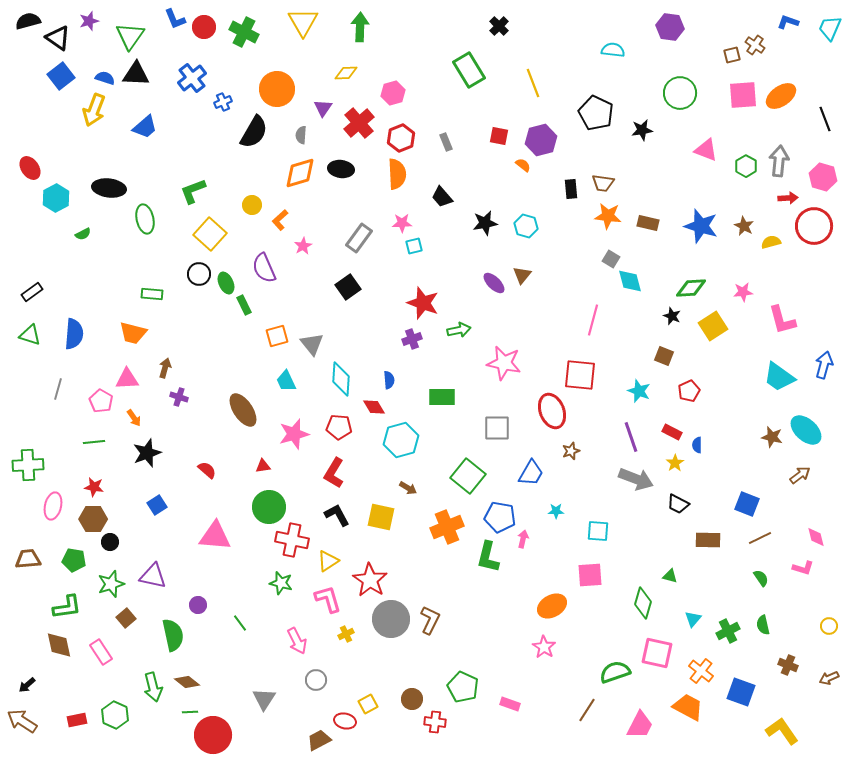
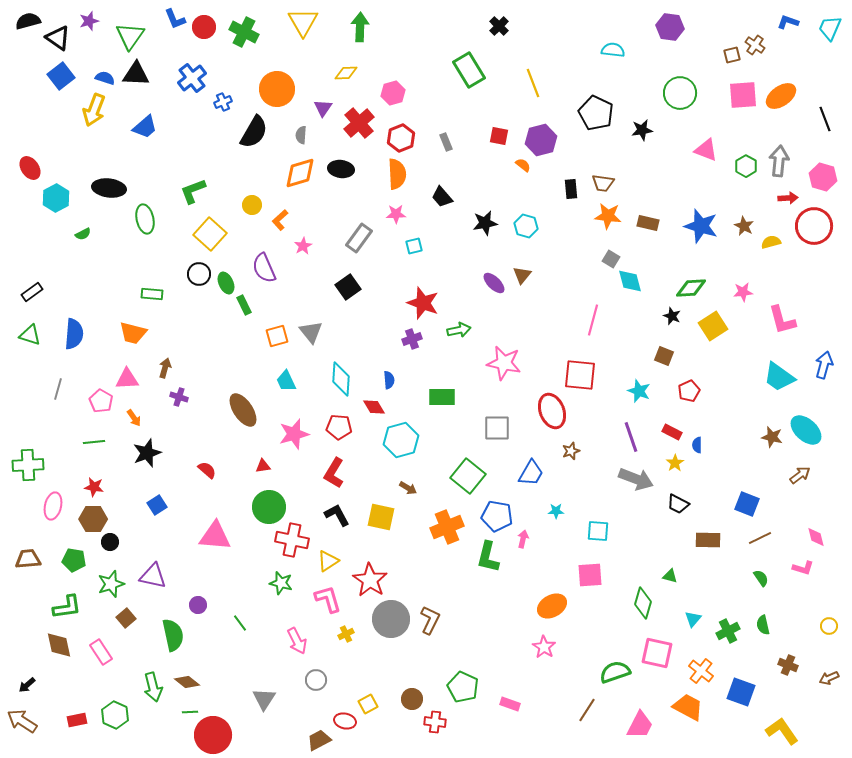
pink star at (402, 223): moved 6 px left, 9 px up
gray triangle at (312, 344): moved 1 px left, 12 px up
blue pentagon at (500, 517): moved 3 px left, 1 px up
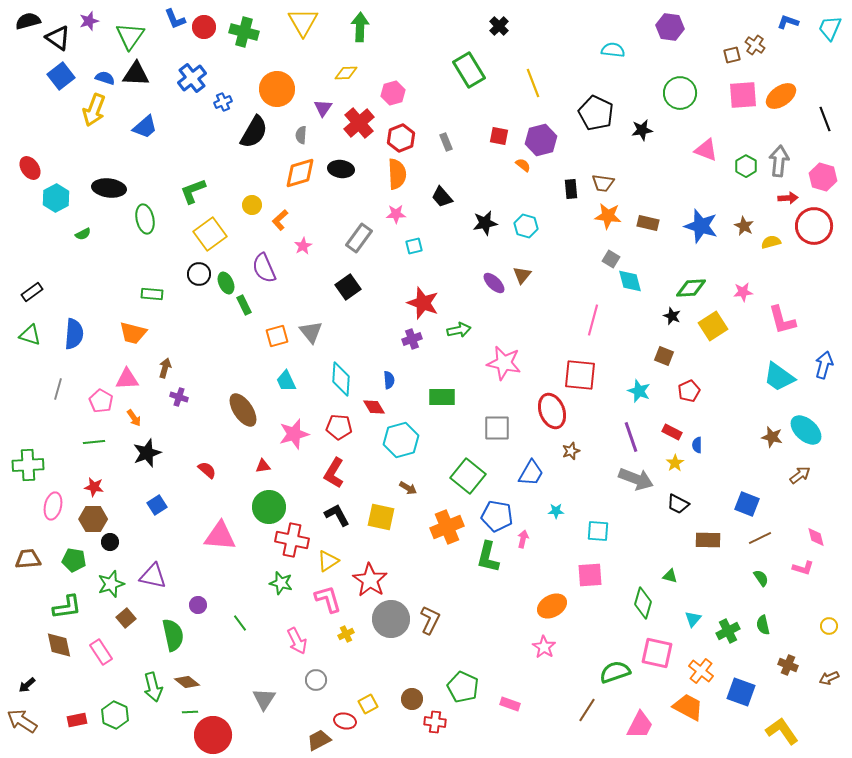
green cross at (244, 32): rotated 12 degrees counterclockwise
yellow square at (210, 234): rotated 12 degrees clockwise
pink triangle at (215, 536): moved 5 px right
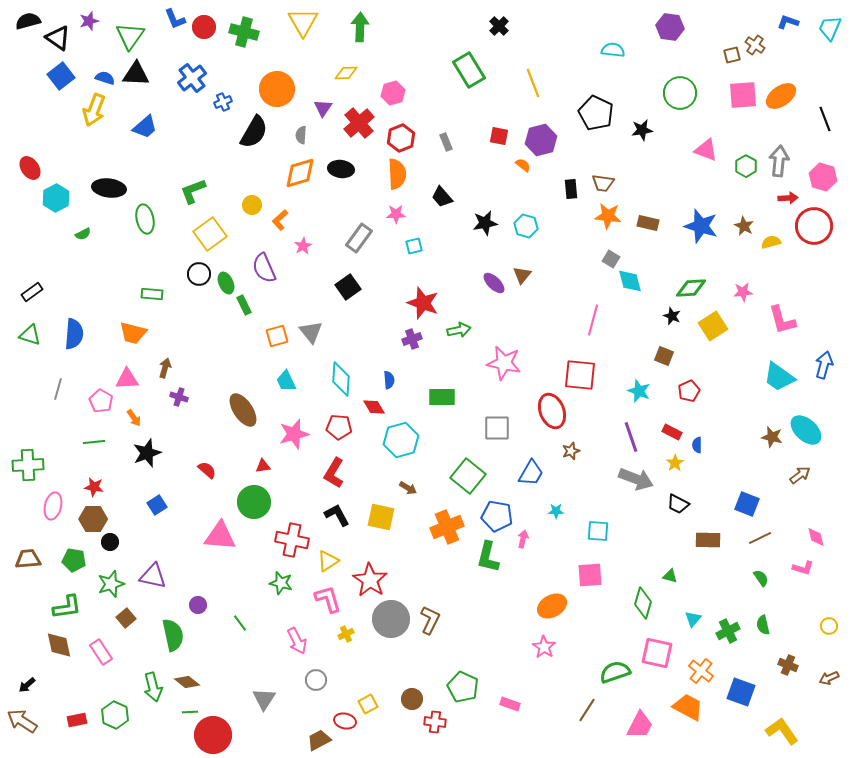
green circle at (269, 507): moved 15 px left, 5 px up
